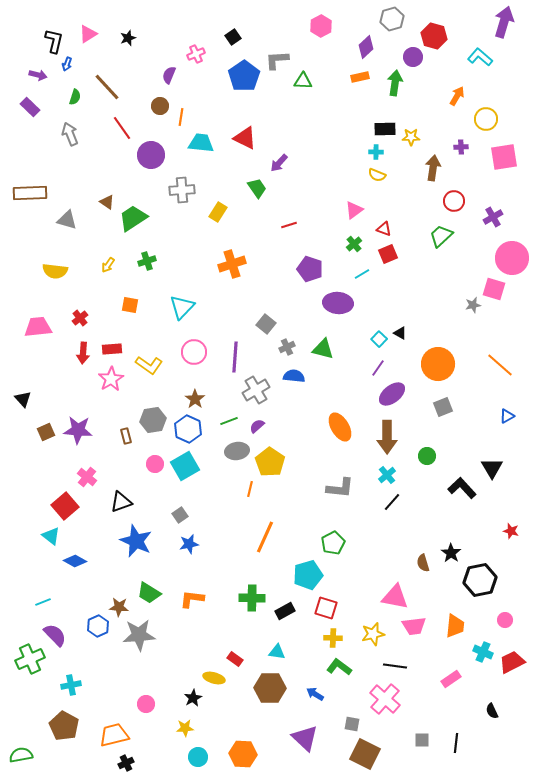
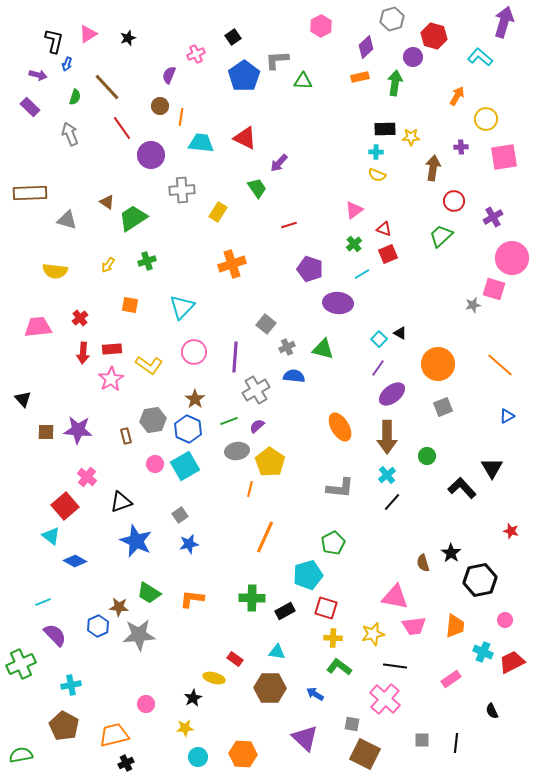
brown square at (46, 432): rotated 24 degrees clockwise
green cross at (30, 659): moved 9 px left, 5 px down
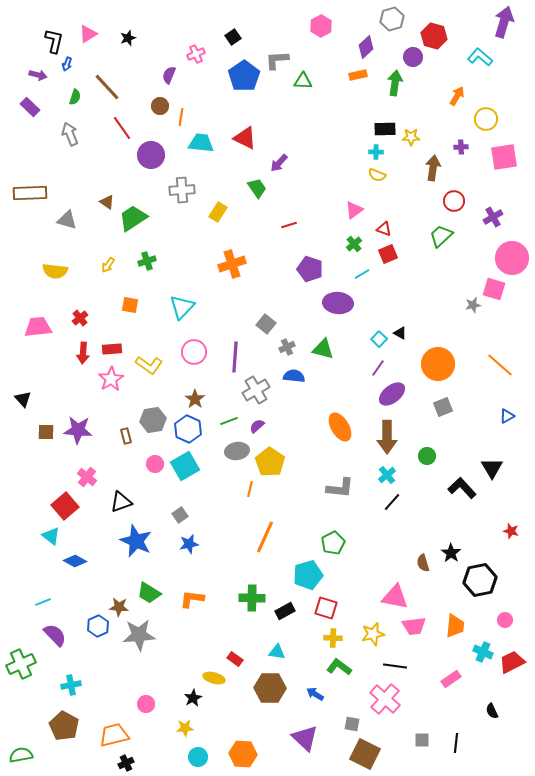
orange rectangle at (360, 77): moved 2 px left, 2 px up
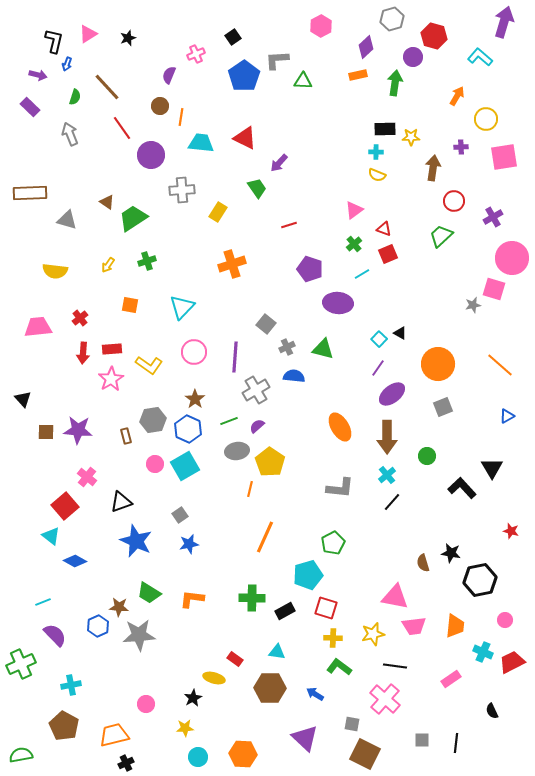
black star at (451, 553): rotated 24 degrees counterclockwise
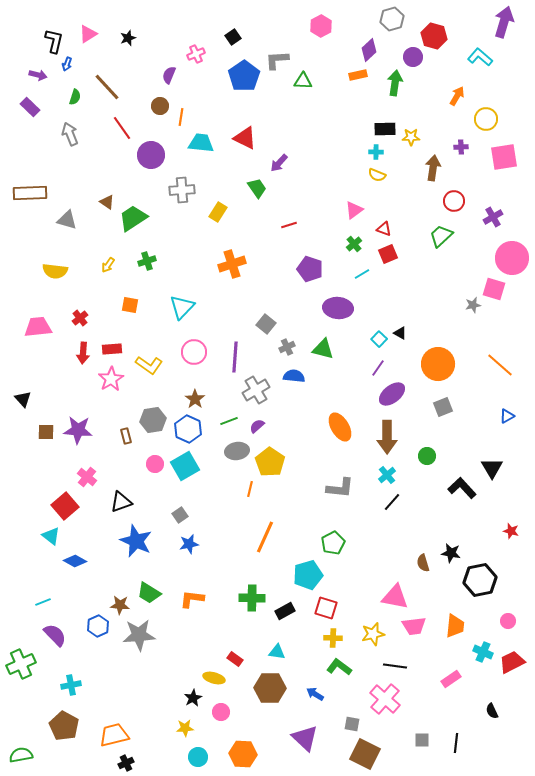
purple diamond at (366, 47): moved 3 px right, 3 px down
purple ellipse at (338, 303): moved 5 px down
brown star at (119, 607): moved 1 px right, 2 px up
pink circle at (505, 620): moved 3 px right, 1 px down
pink circle at (146, 704): moved 75 px right, 8 px down
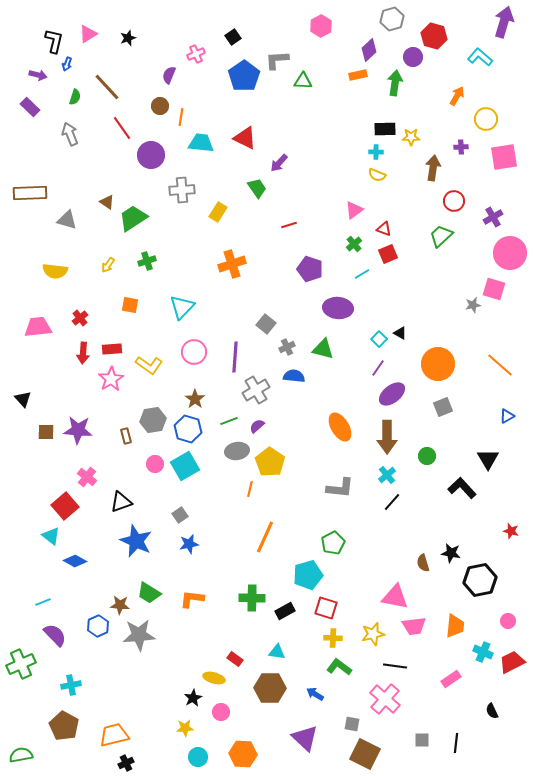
pink circle at (512, 258): moved 2 px left, 5 px up
blue hexagon at (188, 429): rotated 8 degrees counterclockwise
black triangle at (492, 468): moved 4 px left, 9 px up
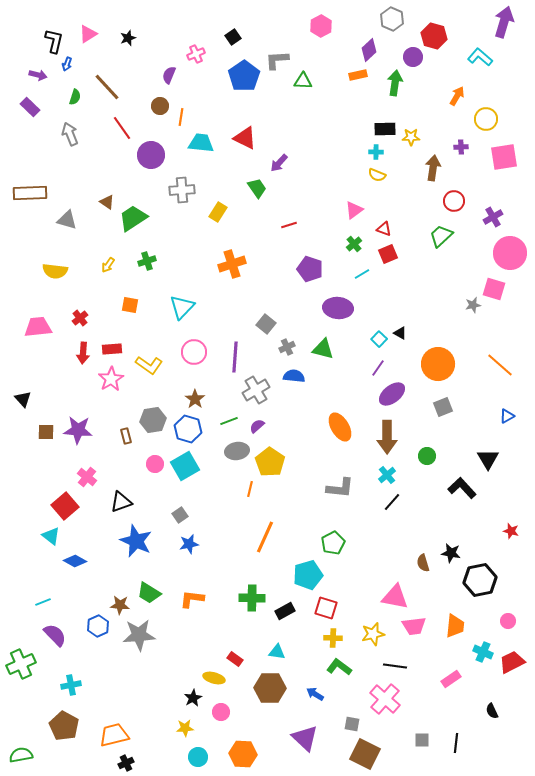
gray hexagon at (392, 19): rotated 20 degrees counterclockwise
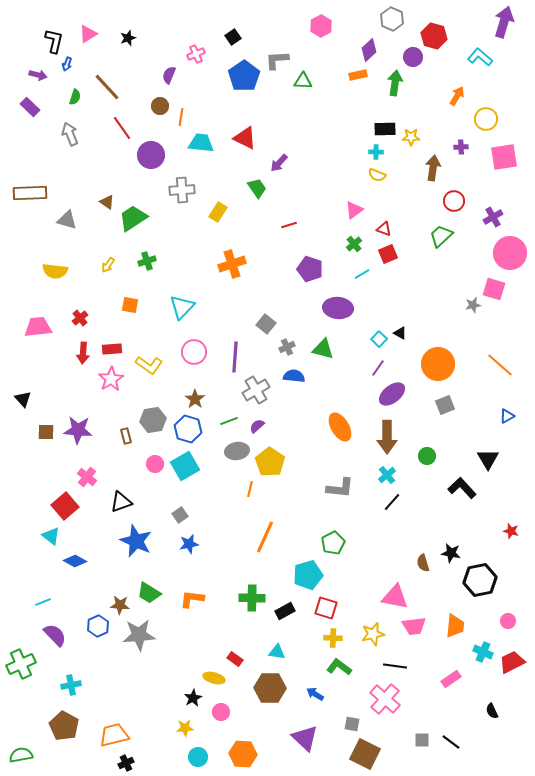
gray square at (443, 407): moved 2 px right, 2 px up
black line at (456, 743): moved 5 px left, 1 px up; rotated 60 degrees counterclockwise
